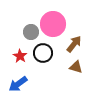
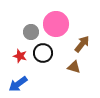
pink circle: moved 3 px right
brown arrow: moved 8 px right
red star: rotated 16 degrees counterclockwise
brown triangle: moved 2 px left
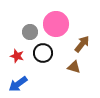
gray circle: moved 1 px left
red star: moved 3 px left
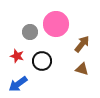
black circle: moved 1 px left, 8 px down
brown triangle: moved 8 px right, 2 px down
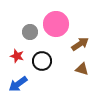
brown arrow: moved 2 px left; rotated 18 degrees clockwise
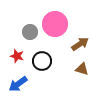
pink circle: moved 1 px left
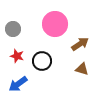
gray circle: moved 17 px left, 3 px up
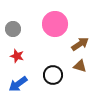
black circle: moved 11 px right, 14 px down
brown triangle: moved 2 px left, 3 px up
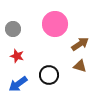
black circle: moved 4 px left
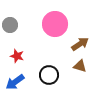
gray circle: moved 3 px left, 4 px up
blue arrow: moved 3 px left, 2 px up
